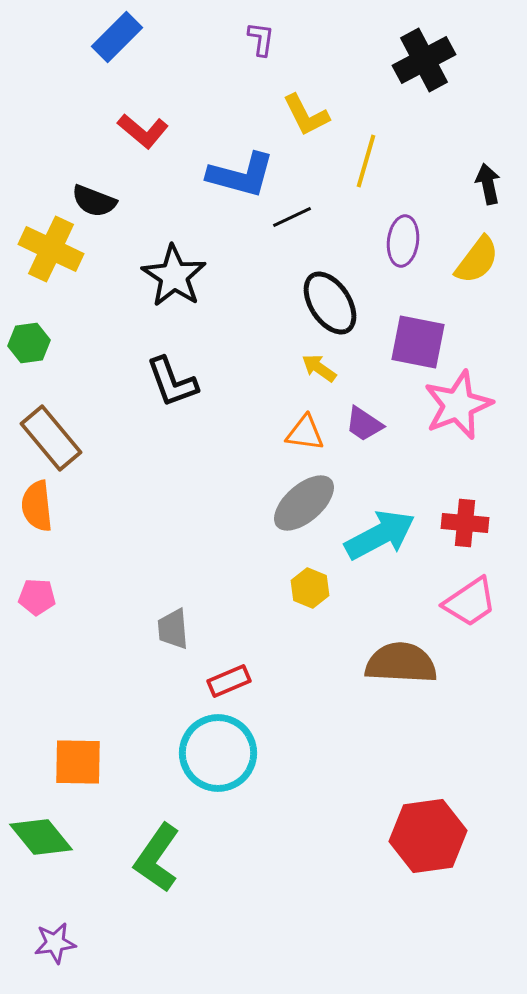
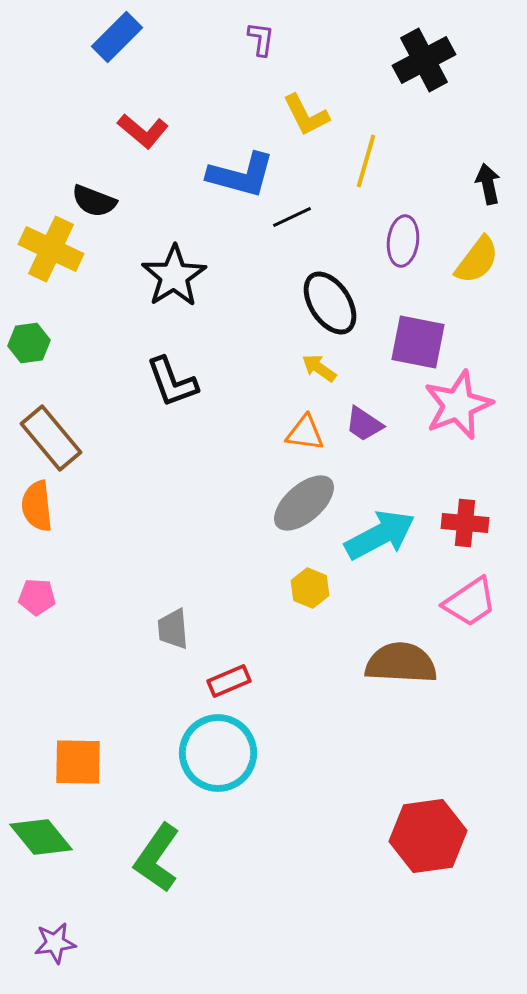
black star: rotated 6 degrees clockwise
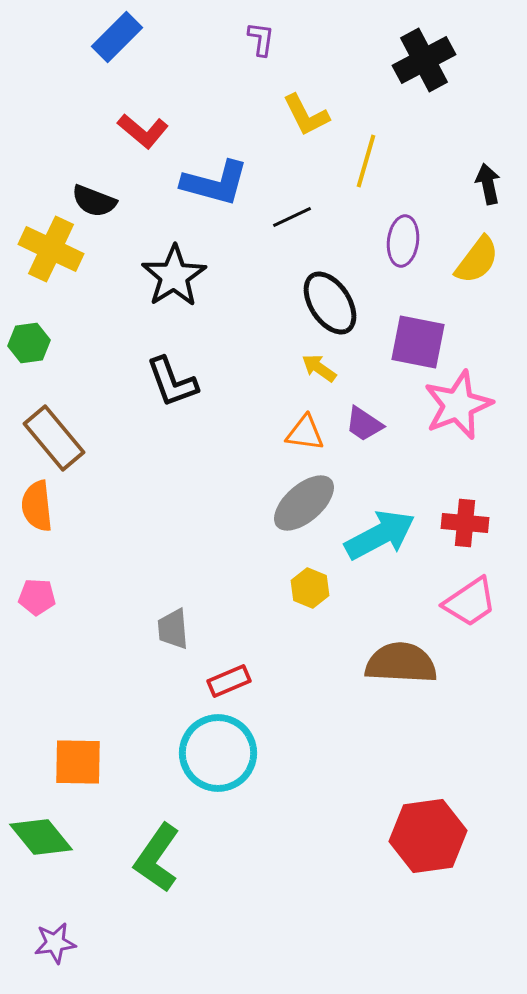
blue L-shape: moved 26 px left, 8 px down
brown rectangle: moved 3 px right
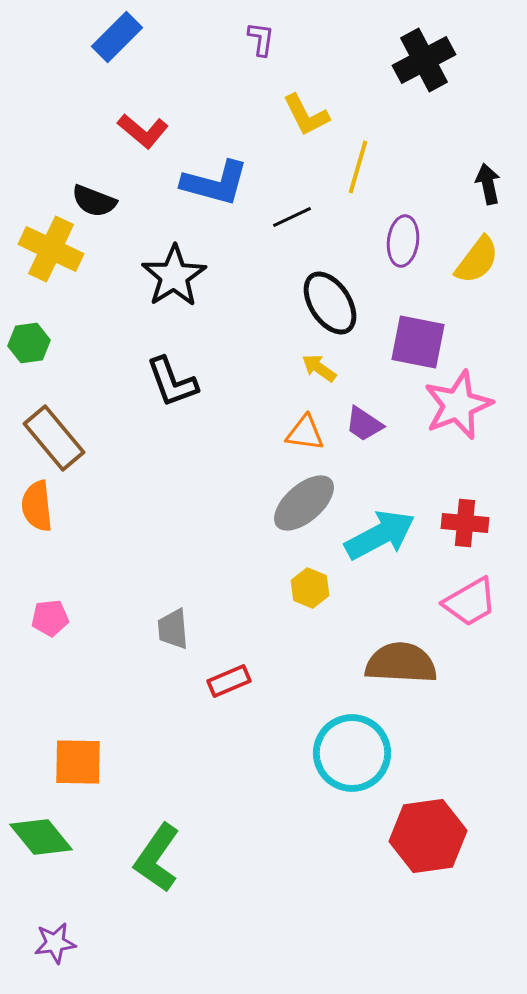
yellow line: moved 8 px left, 6 px down
pink pentagon: moved 13 px right, 21 px down; rotated 9 degrees counterclockwise
pink trapezoid: rotated 4 degrees clockwise
cyan circle: moved 134 px right
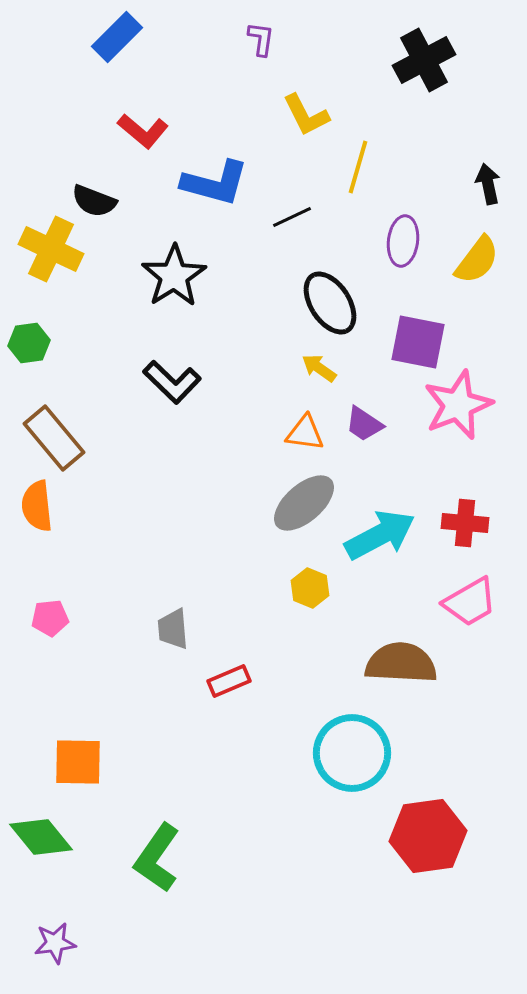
black L-shape: rotated 26 degrees counterclockwise
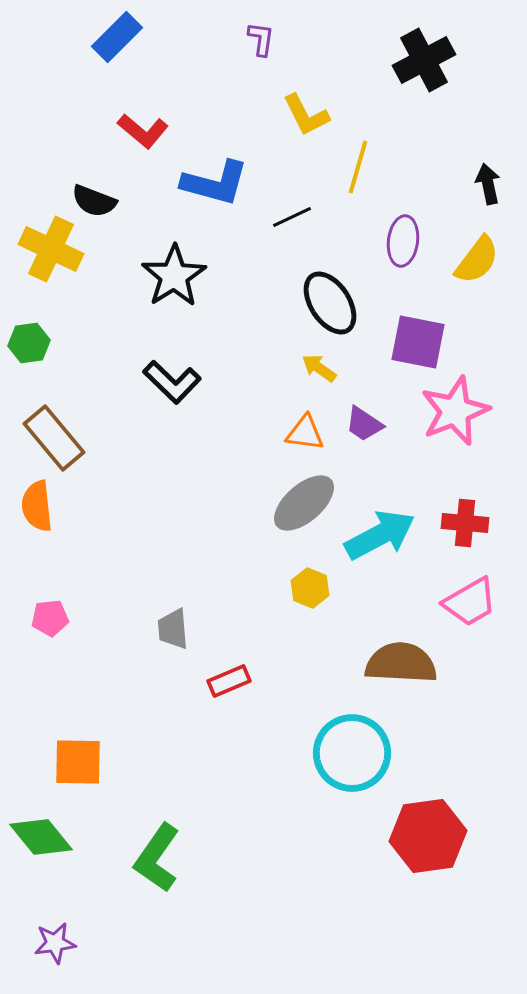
pink star: moved 3 px left, 6 px down
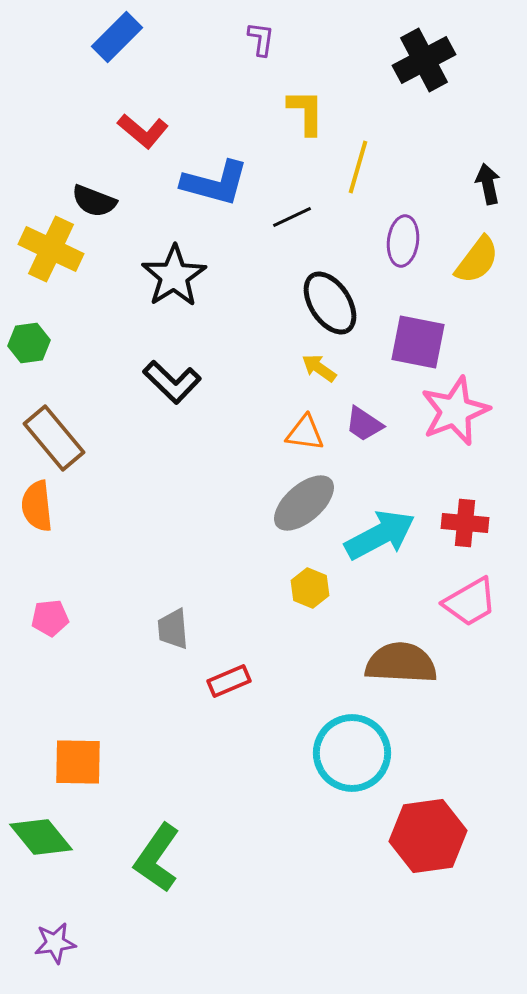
yellow L-shape: moved 3 px up; rotated 153 degrees counterclockwise
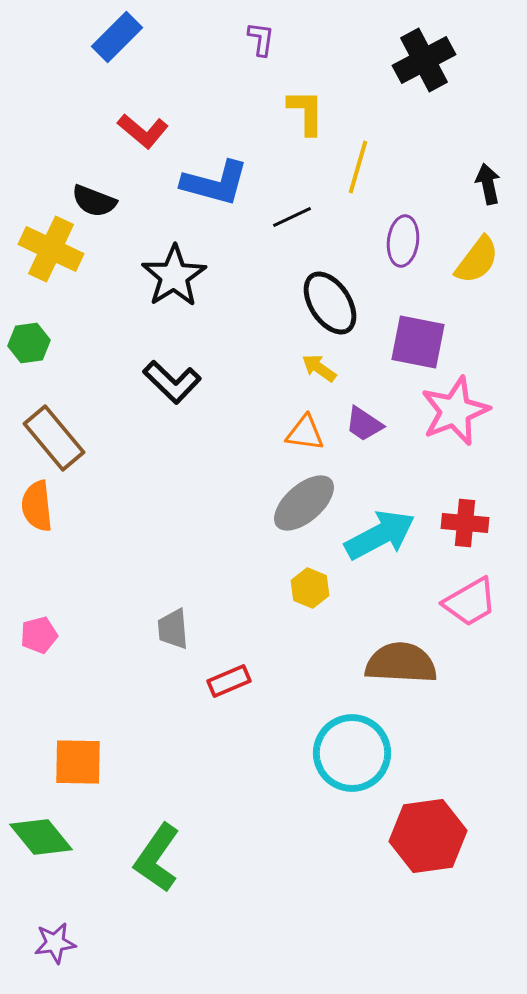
pink pentagon: moved 11 px left, 17 px down; rotated 9 degrees counterclockwise
